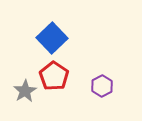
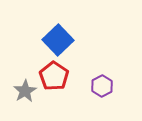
blue square: moved 6 px right, 2 px down
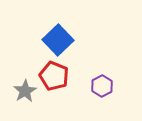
red pentagon: rotated 12 degrees counterclockwise
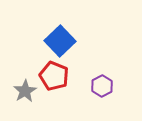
blue square: moved 2 px right, 1 px down
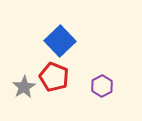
red pentagon: moved 1 px down
gray star: moved 1 px left, 4 px up
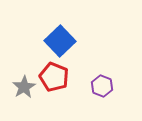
purple hexagon: rotated 10 degrees counterclockwise
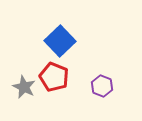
gray star: rotated 15 degrees counterclockwise
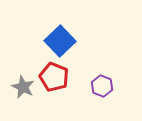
gray star: moved 1 px left
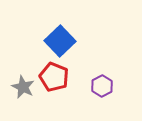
purple hexagon: rotated 10 degrees clockwise
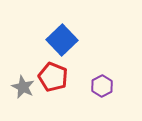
blue square: moved 2 px right, 1 px up
red pentagon: moved 1 px left
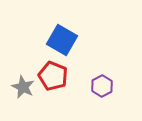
blue square: rotated 16 degrees counterclockwise
red pentagon: moved 1 px up
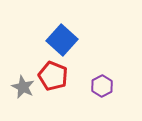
blue square: rotated 12 degrees clockwise
